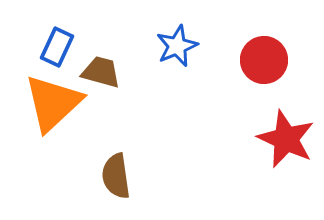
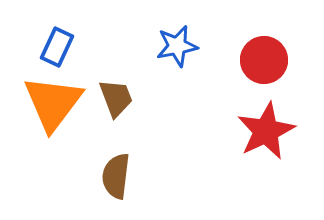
blue star: rotated 12 degrees clockwise
brown trapezoid: moved 15 px right, 26 px down; rotated 54 degrees clockwise
orange triangle: rotated 10 degrees counterclockwise
red star: moved 20 px left, 8 px up; rotated 22 degrees clockwise
brown semicircle: rotated 15 degrees clockwise
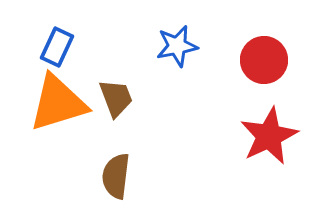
orange triangle: moved 5 px right; rotated 36 degrees clockwise
red star: moved 3 px right, 5 px down
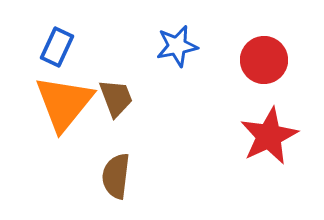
orange triangle: moved 6 px right; rotated 34 degrees counterclockwise
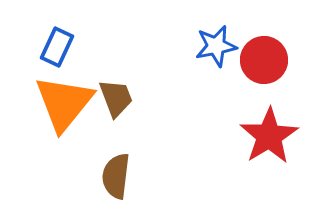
blue star: moved 39 px right
red star: rotated 6 degrees counterclockwise
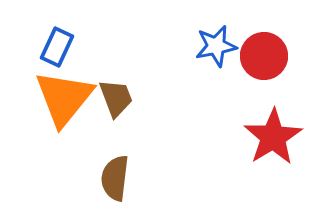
red circle: moved 4 px up
orange triangle: moved 5 px up
red star: moved 4 px right, 1 px down
brown semicircle: moved 1 px left, 2 px down
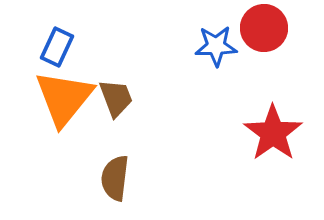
blue star: rotated 9 degrees clockwise
red circle: moved 28 px up
red star: moved 4 px up; rotated 4 degrees counterclockwise
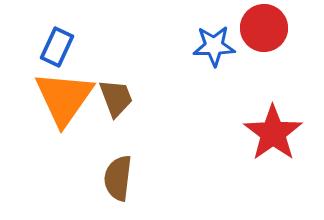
blue star: moved 2 px left
orange triangle: rotated 4 degrees counterclockwise
brown semicircle: moved 3 px right
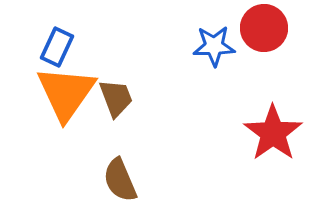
orange triangle: moved 2 px right, 5 px up
brown semicircle: moved 2 px right, 2 px down; rotated 30 degrees counterclockwise
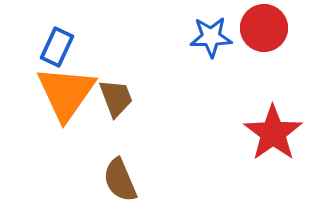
blue star: moved 3 px left, 9 px up
